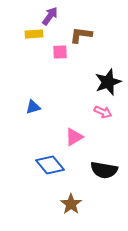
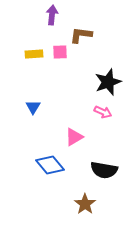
purple arrow: moved 2 px right, 1 px up; rotated 30 degrees counterclockwise
yellow rectangle: moved 20 px down
blue triangle: rotated 42 degrees counterclockwise
brown star: moved 14 px right
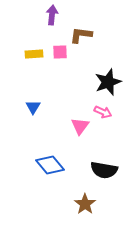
pink triangle: moved 6 px right, 11 px up; rotated 24 degrees counterclockwise
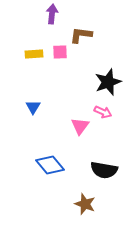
purple arrow: moved 1 px up
brown star: rotated 15 degrees counterclockwise
